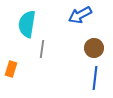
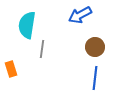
cyan semicircle: moved 1 px down
brown circle: moved 1 px right, 1 px up
orange rectangle: rotated 35 degrees counterclockwise
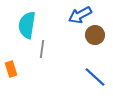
brown circle: moved 12 px up
blue line: moved 1 px up; rotated 55 degrees counterclockwise
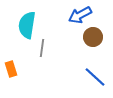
brown circle: moved 2 px left, 2 px down
gray line: moved 1 px up
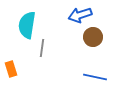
blue arrow: rotated 10 degrees clockwise
blue line: rotated 30 degrees counterclockwise
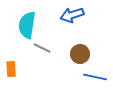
blue arrow: moved 8 px left
brown circle: moved 13 px left, 17 px down
gray line: rotated 72 degrees counterclockwise
orange rectangle: rotated 14 degrees clockwise
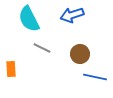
cyan semicircle: moved 2 px right, 6 px up; rotated 36 degrees counterclockwise
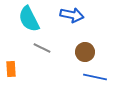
blue arrow: rotated 150 degrees counterclockwise
brown circle: moved 5 px right, 2 px up
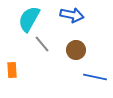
cyan semicircle: rotated 56 degrees clockwise
gray line: moved 4 px up; rotated 24 degrees clockwise
brown circle: moved 9 px left, 2 px up
orange rectangle: moved 1 px right, 1 px down
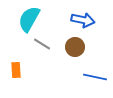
blue arrow: moved 11 px right, 5 px down
gray line: rotated 18 degrees counterclockwise
brown circle: moved 1 px left, 3 px up
orange rectangle: moved 4 px right
